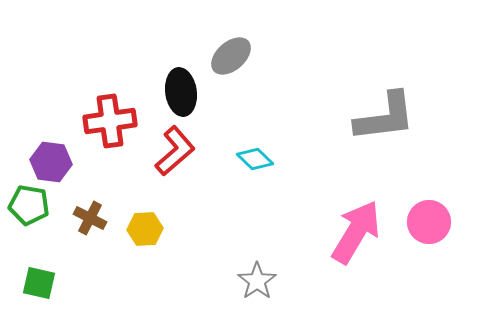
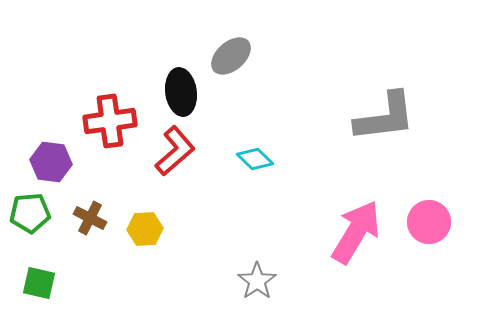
green pentagon: moved 1 px right, 8 px down; rotated 15 degrees counterclockwise
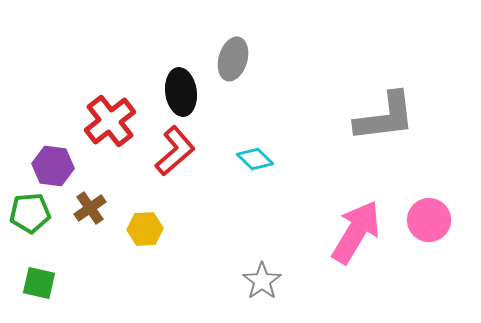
gray ellipse: moved 2 px right, 3 px down; rotated 33 degrees counterclockwise
red cross: rotated 30 degrees counterclockwise
purple hexagon: moved 2 px right, 4 px down
brown cross: moved 10 px up; rotated 28 degrees clockwise
pink circle: moved 2 px up
gray star: moved 5 px right
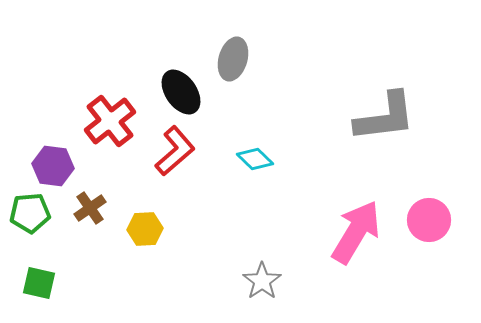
black ellipse: rotated 27 degrees counterclockwise
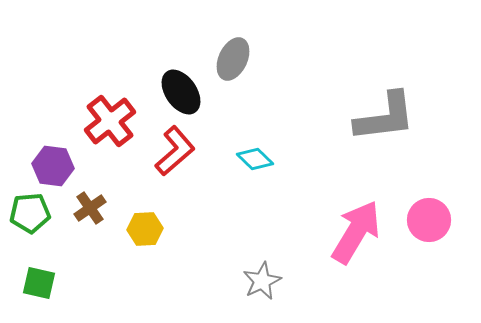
gray ellipse: rotated 9 degrees clockwise
gray star: rotated 9 degrees clockwise
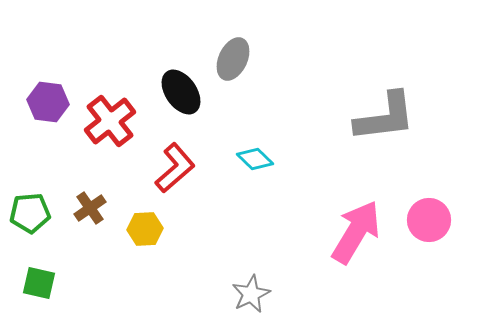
red L-shape: moved 17 px down
purple hexagon: moved 5 px left, 64 px up
gray star: moved 11 px left, 13 px down
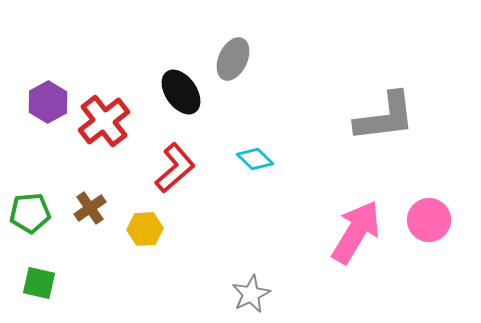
purple hexagon: rotated 24 degrees clockwise
red cross: moved 6 px left
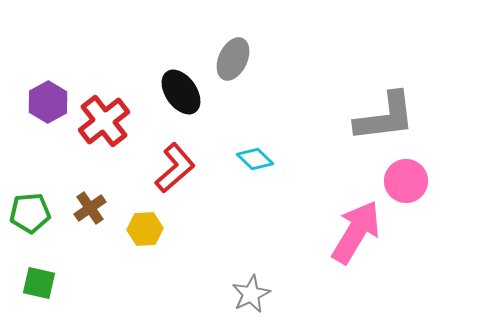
pink circle: moved 23 px left, 39 px up
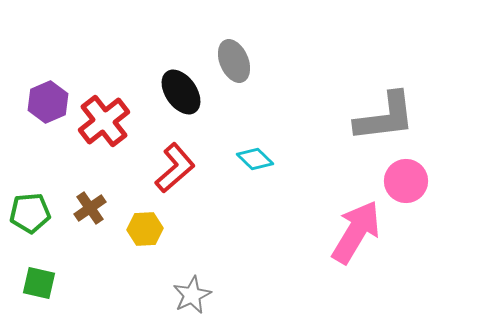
gray ellipse: moved 1 px right, 2 px down; rotated 48 degrees counterclockwise
purple hexagon: rotated 6 degrees clockwise
gray star: moved 59 px left, 1 px down
